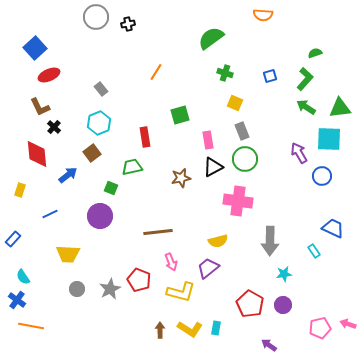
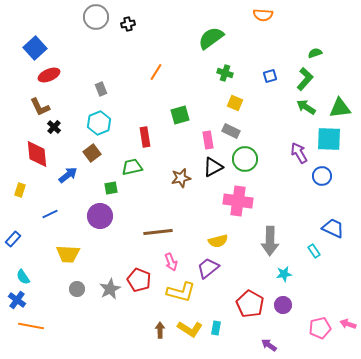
gray rectangle at (101, 89): rotated 16 degrees clockwise
gray rectangle at (242, 131): moved 11 px left; rotated 42 degrees counterclockwise
green square at (111, 188): rotated 32 degrees counterclockwise
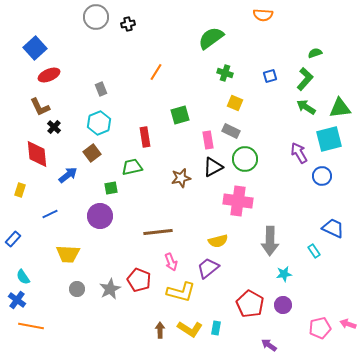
cyan square at (329, 139): rotated 16 degrees counterclockwise
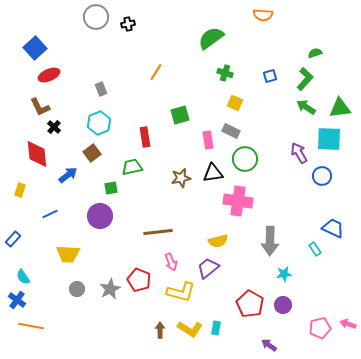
cyan square at (329, 139): rotated 16 degrees clockwise
black triangle at (213, 167): moved 6 px down; rotated 20 degrees clockwise
cyan rectangle at (314, 251): moved 1 px right, 2 px up
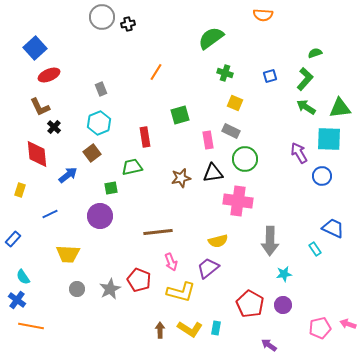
gray circle at (96, 17): moved 6 px right
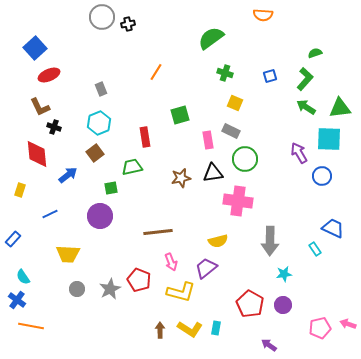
black cross at (54, 127): rotated 24 degrees counterclockwise
brown square at (92, 153): moved 3 px right
purple trapezoid at (208, 268): moved 2 px left
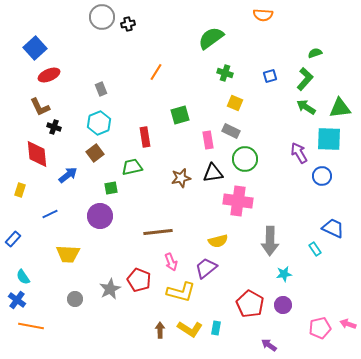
gray circle at (77, 289): moved 2 px left, 10 px down
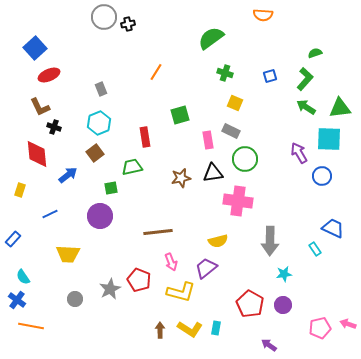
gray circle at (102, 17): moved 2 px right
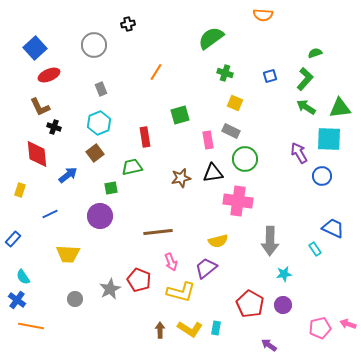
gray circle at (104, 17): moved 10 px left, 28 px down
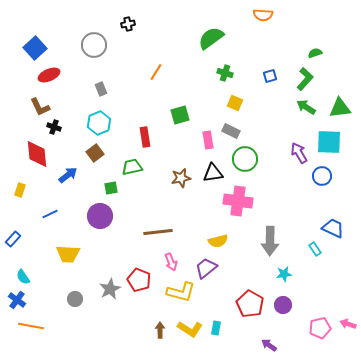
cyan square at (329, 139): moved 3 px down
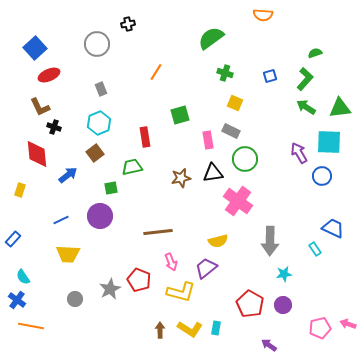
gray circle at (94, 45): moved 3 px right, 1 px up
pink cross at (238, 201): rotated 28 degrees clockwise
blue line at (50, 214): moved 11 px right, 6 px down
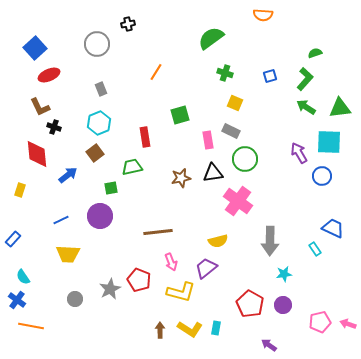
pink pentagon at (320, 328): moved 6 px up
